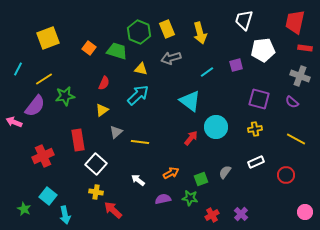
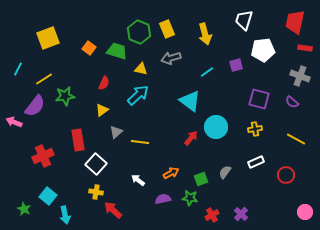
yellow arrow at (200, 33): moved 5 px right, 1 px down
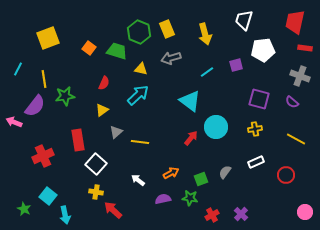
yellow line at (44, 79): rotated 66 degrees counterclockwise
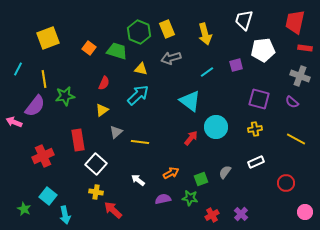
red circle at (286, 175): moved 8 px down
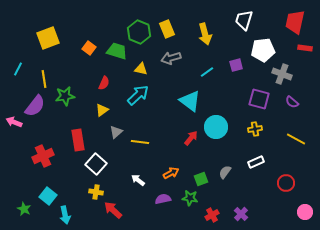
gray cross at (300, 76): moved 18 px left, 2 px up
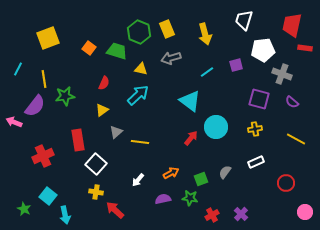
red trapezoid at (295, 22): moved 3 px left, 3 px down
white arrow at (138, 180): rotated 88 degrees counterclockwise
red arrow at (113, 210): moved 2 px right
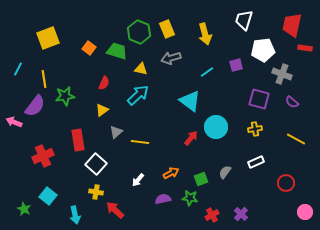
cyan arrow at (65, 215): moved 10 px right
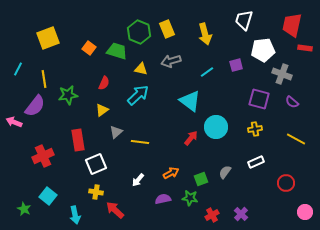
gray arrow at (171, 58): moved 3 px down
green star at (65, 96): moved 3 px right, 1 px up
white square at (96, 164): rotated 25 degrees clockwise
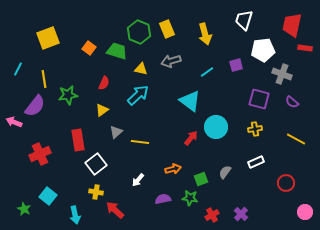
red cross at (43, 156): moved 3 px left, 2 px up
white square at (96, 164): rotated 15 degrees counterclockwise
orange arrow at (171, 173): moved 2 px right, 4 px up; rotated 14 degrees clockwise
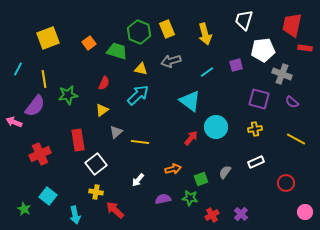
orange square at (89, 48): moved 5 px up; rotated 16 degrees clockwise
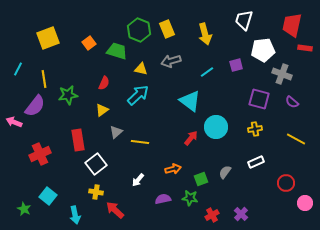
green hexagon at (139, 32): moved 2 px up
pink circle at (305, 212): moved 9 px up
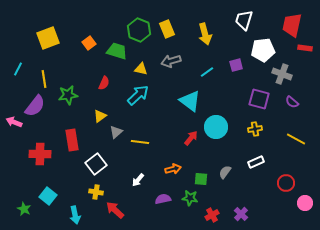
yellow triangle at (102, 110): moved 2 px left, 6 px down
red rectangle at (78, 140): moved 6 px left
red cross at (40, 154): rotated 25 degrees clockwise
green square at (201, 179): rotated 24 degrees clockwise
